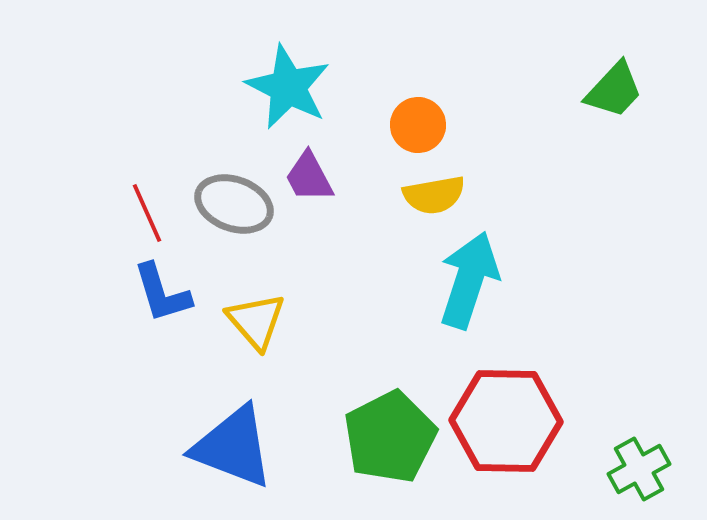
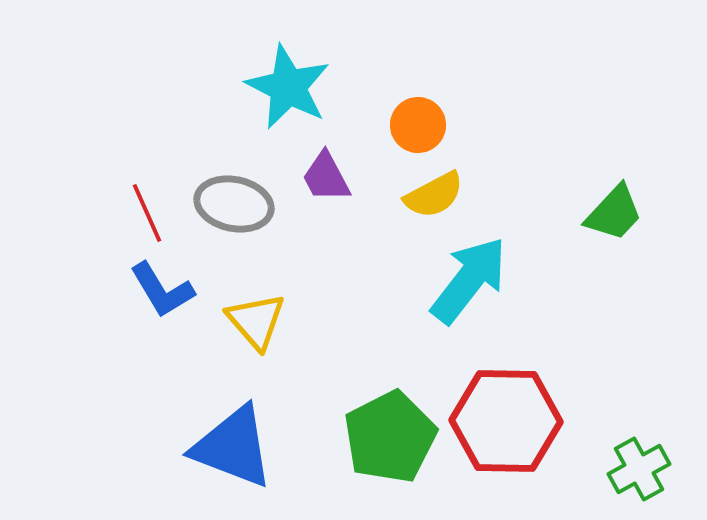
green trapezoid: moved 123 px down
purple trapezoid: moved 17 px right
yellow semicircle: rotated 18 degrees counterclockwise
gray ellipse: rotated 8 degrees counterclockwise
cyan arrow: rotated 20 degrees clockwise
blue L-shape: moved 3 px up; rotated 14 degrees counterclockwise
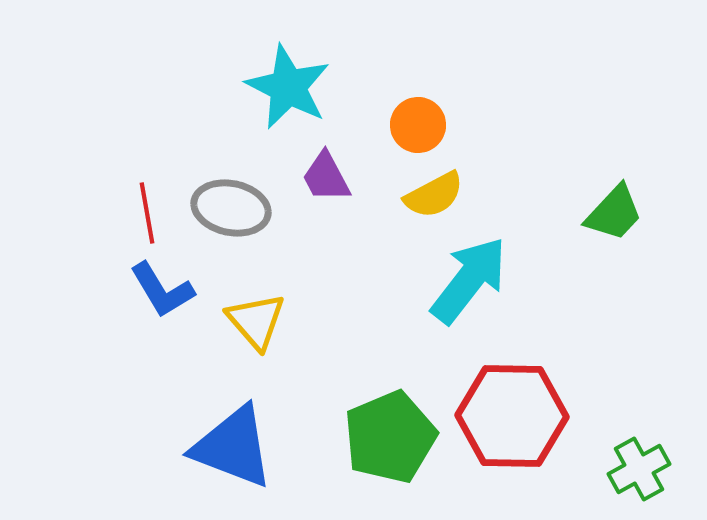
gray ellipse: moved 3 px left, 4 px down
red line: rotated 14 degrees clockwise
red hexagon: moved 6 px right, 5 px up
green pentagon: rotated 4 degrees clockwise
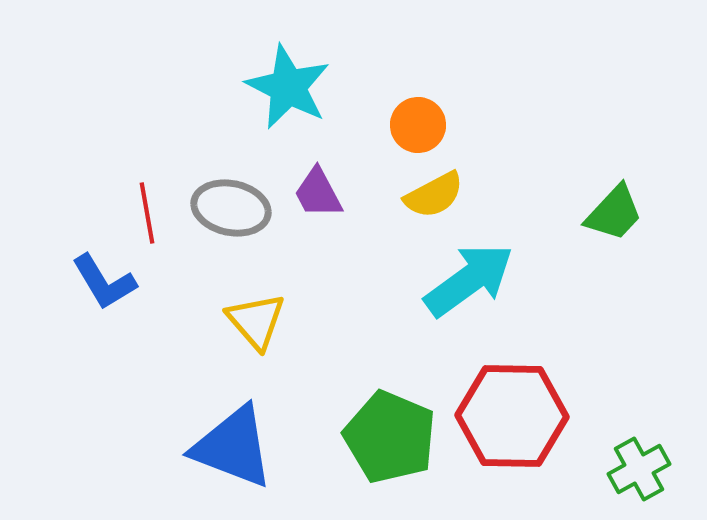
purple trapezoid: moved 8 px left, 16 px down
cyan arrow: rotated 16 degrees clockwise
blue L-shape: moved 58 px left, 8 px up
green pentagon: rotated 26 degrees counterclockwise
